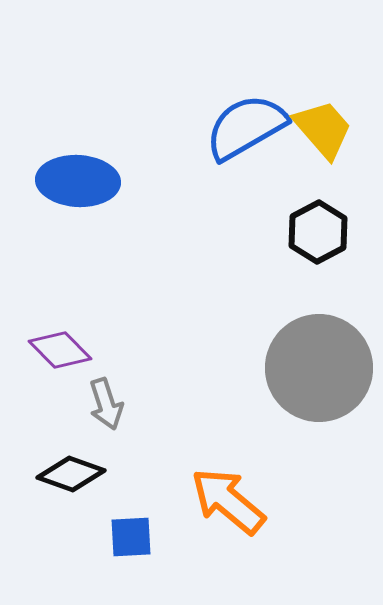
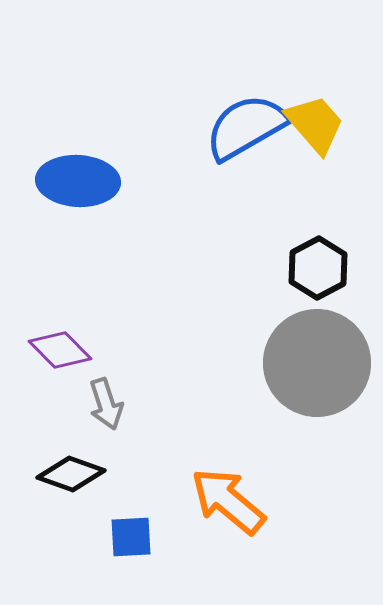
yellow trapezoid: moved 8 px left, 5 px up
black hexagon: moved 36 px down
gray circle: moved 2 px left, 5 px up
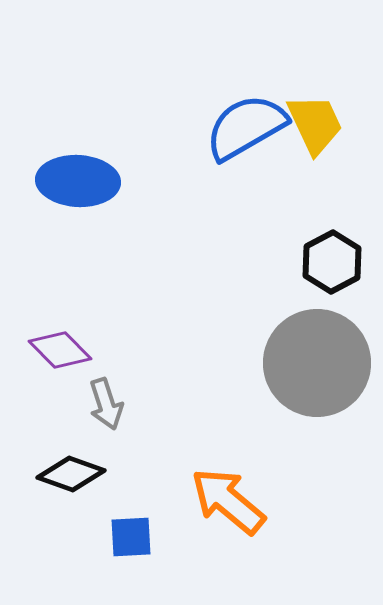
yellow trapezoid: rotated 16 degrees clockwise
black hexagon: moved 14 px right, 6 px up
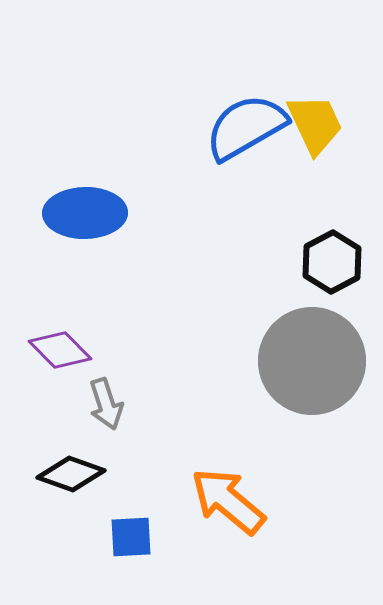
blue ellipse: moved 7 px right, 32 px down; rotated 4 degrees counterclockwise
gray circle: moved 5 px left, 2 px up
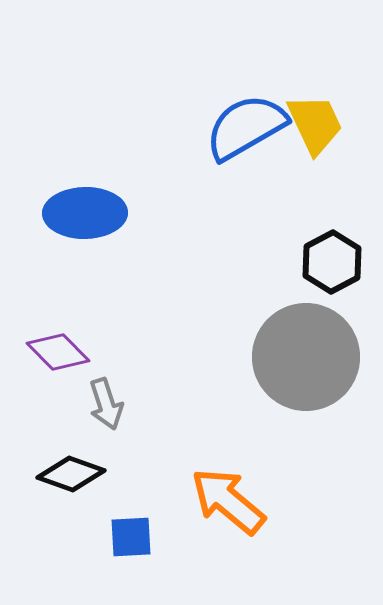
purple diamond: moved 2 px left, 2 px down
gray circle: moved 6 px left, 4 px up
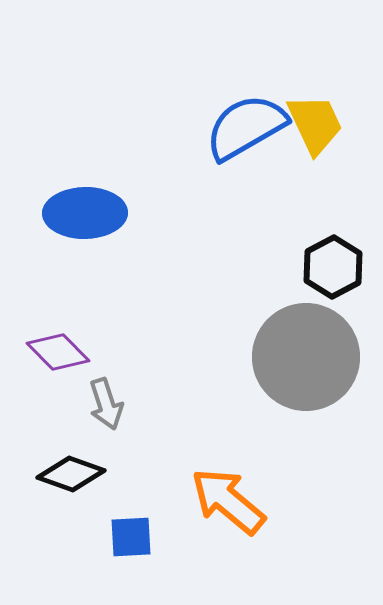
black hexagon: moved 1 px right, 5 px down
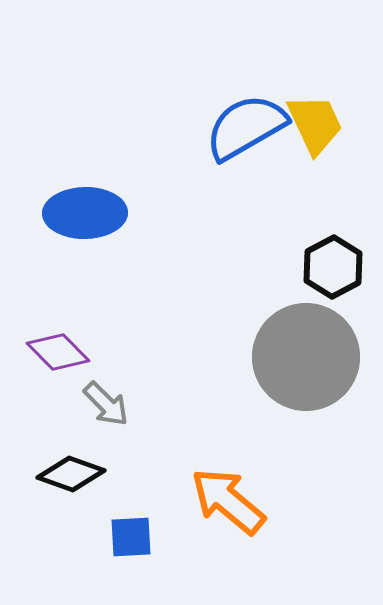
gray arrow: rotated 27 degrees counterclockwise
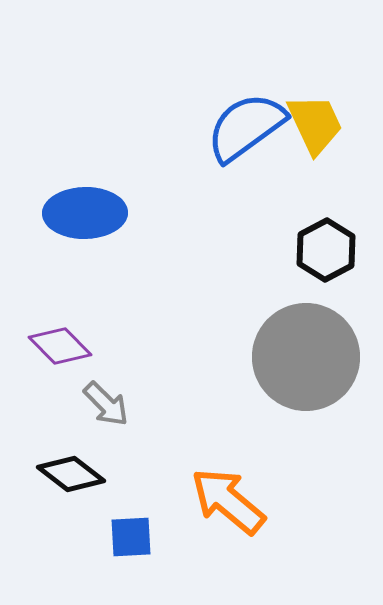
blue semicircle: rotated 6 degrees counterclockwise
black hexagon: moved 7 px left, 17 px up
purple diamond: moved 2 px right, 6 px up
black diamond: rotated 18 degrees clockwise
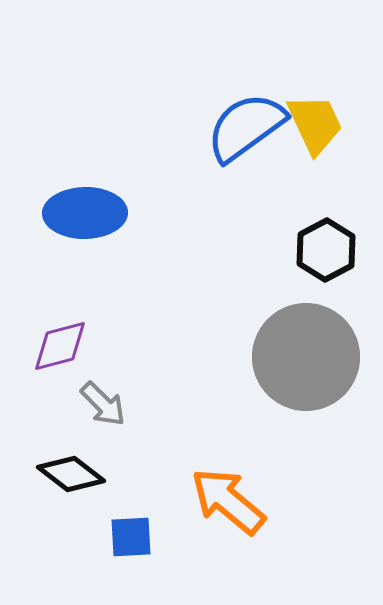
purple diamond: rotated 60 degrees counterclockwise
gray arrow: moved 3 px left
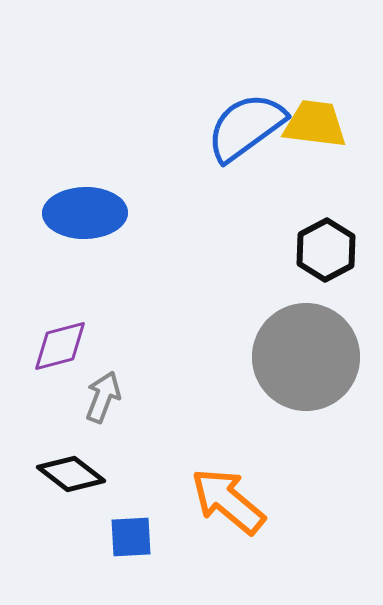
yellow trapezoid: rotated 58 degrees counterclockwise
gray arrow: moved 7 px up; rotated 114 degrees counterclockwise
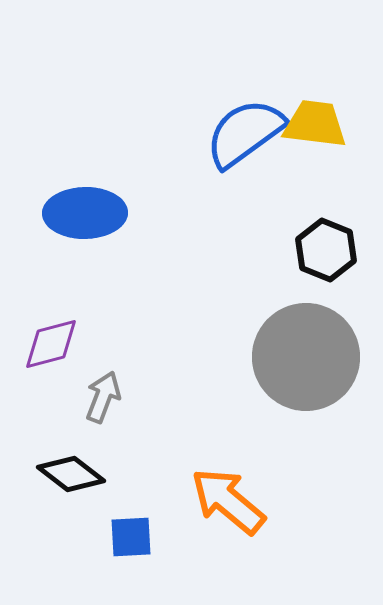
blue semicircle: moved 1 px left, 6 px down
black hexagon: rotated 10 degrees counterclockwise
purple diamond: moved 9 px left, 2 px up
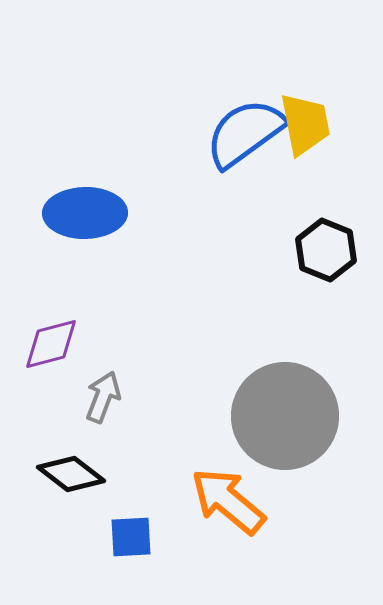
yellow trapezoid: moved 10 px left; rotated 72 degrees clockwise
gray circle: moved 21 px left, 59 px down
